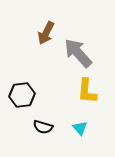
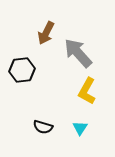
yellow L-shape: rotated 24 degrees clockwise
black hexagon: moved 25 px up
cyan triangle: rotated 14 degrees clockwise
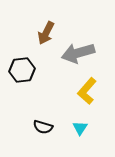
gray arrow: rotated 64 degrees counterclockwise
yellow L-shape: rotated 12 degrees clockwise
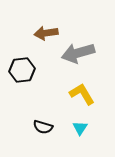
brown arrow: rotated 55 degrees clockwise
yellow L-shape: moved 5 px left, 3 px down; rotated 108 degrees clockwise
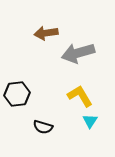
black hexagon: moved 5 px left, 24 px down
yellow L-shape: moved 2 px left, 2 px down
cyan triangle: moved 10 px right, 7 px up
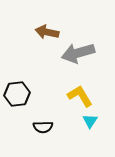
brown arrow: moved 1 px right, 1 px up; rotated 20 degrees clockwise
black semicircle: rotated 18 degrees counterclockwise
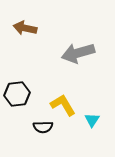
brown arrow: moved 22 px left, 4 px up
yellow L-shape: moved 17 px left, 9 px down
cyan triangle: moved 2 px right, 1 px up
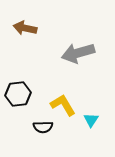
black hexagon: moved 1 px right
cyan triangle: moved 1 px left
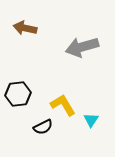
gray arrow: moved 4 px right, 6 px up
black semicircle: rotated 24 degrees counterclockwise
